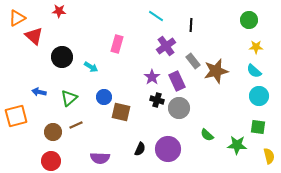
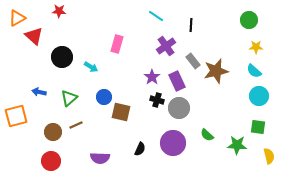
purple circle: moved 5 px right, 6 px up
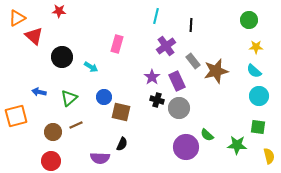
cyan line: rotated 70 degrees clockwise
purple circle: moved 13 px right, 4 px down
black semicircle: moved 18 px left, 5 px up
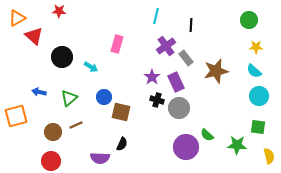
gray rectangle: moved 7 px left, 3 px up
purple rectangle: moved 1 px left, 1 px down
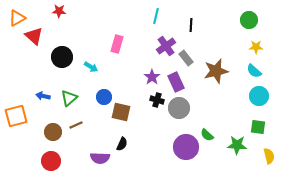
blue arrow: moved 4 px right, 4 px down
